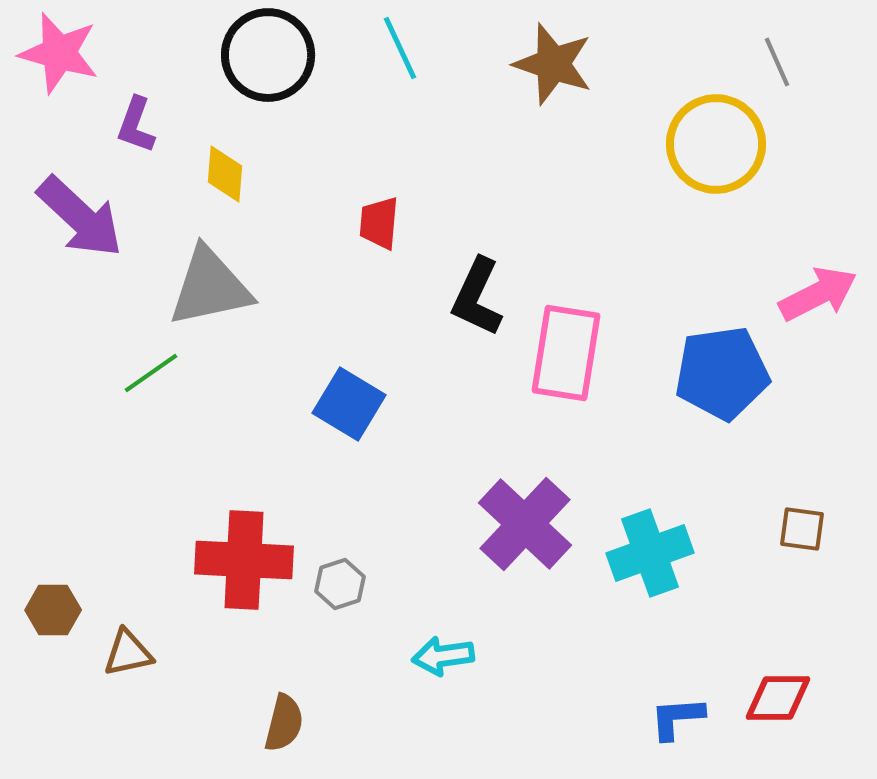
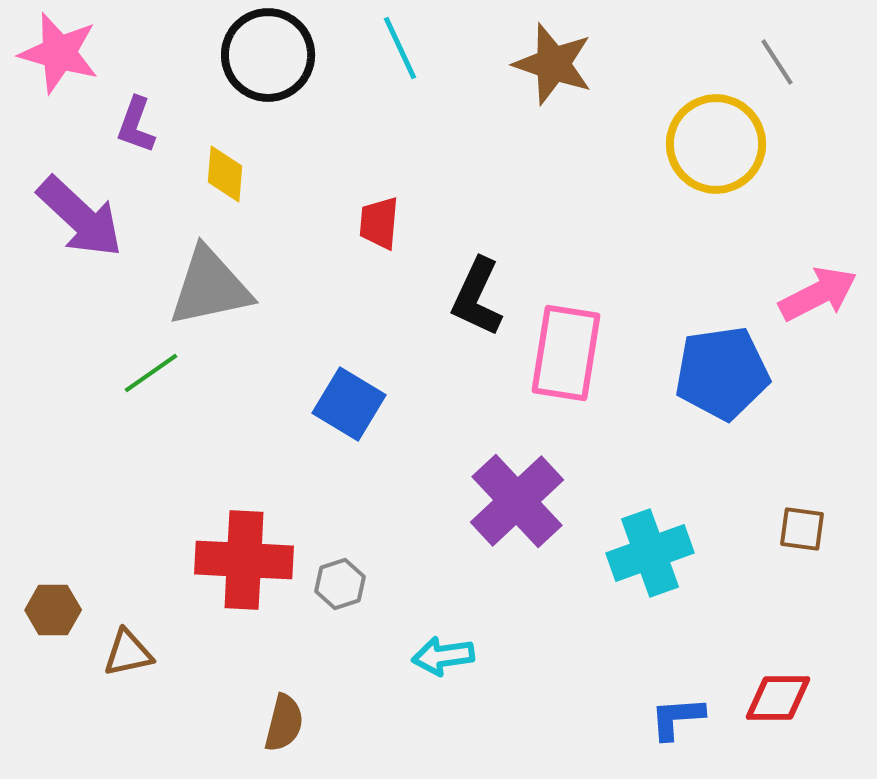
gray line: rotated 9 degrees counterclockwise
purple cross: moved 8 px left, 23 px up; rotated 4 degrees clockwise
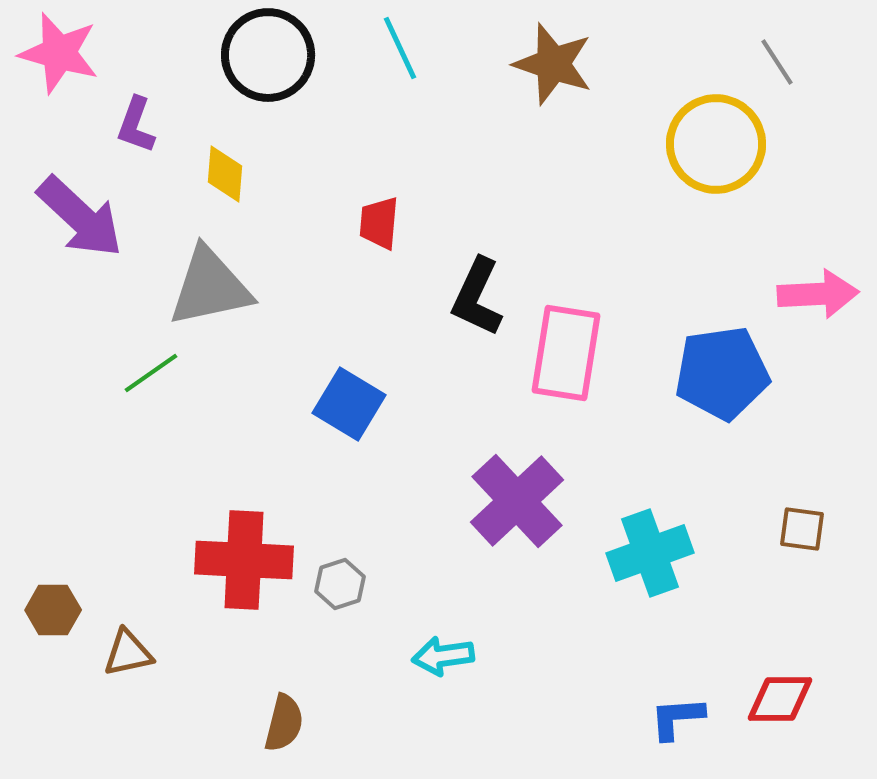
pink arrow: rotated 24 degrees clockwise
red diamond: moved 2 px right, 1 px down
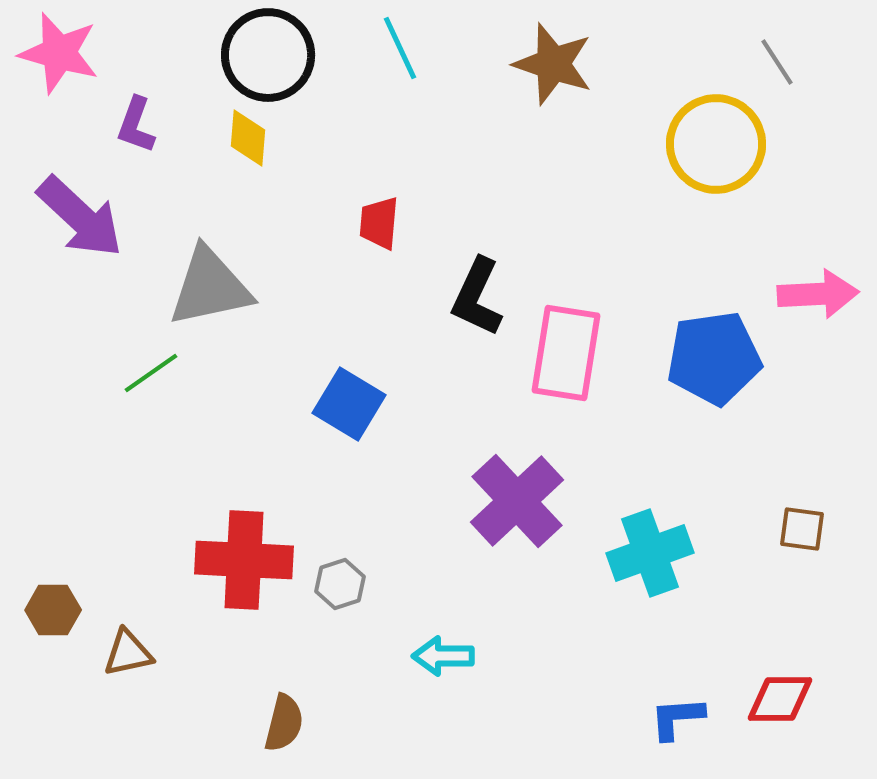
yellow diamond: moved 23 px right, 36 px up
blue pentagon: moved 8 px left, 15 px up
cyan arrow: rotated 8 degrees clockwise
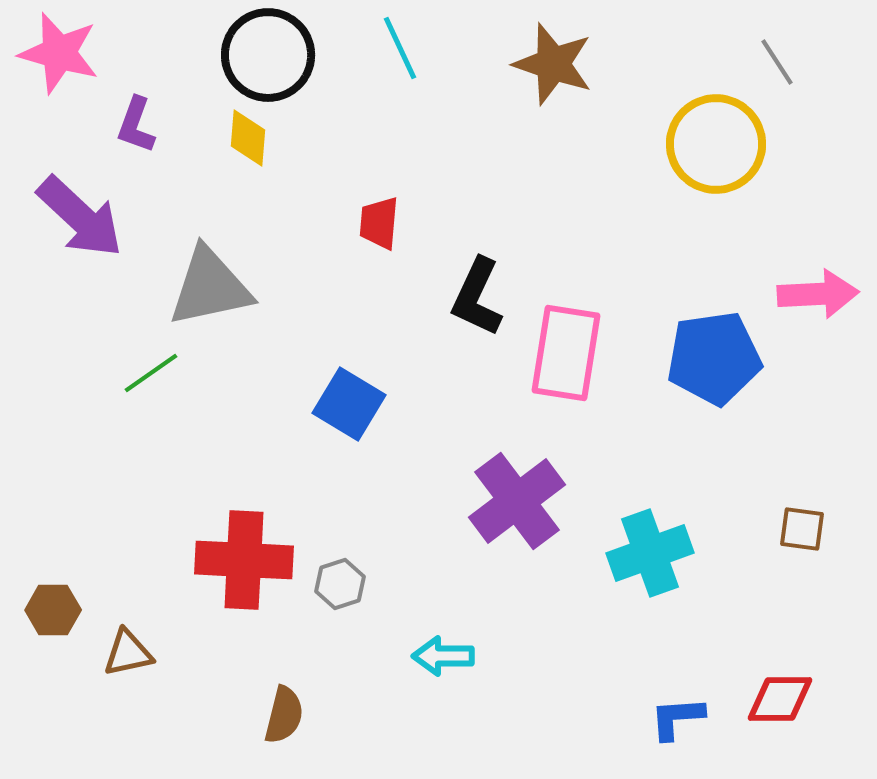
purple cross: rotated 6 degrees clockwise
brown semicircle: moved 8 px up
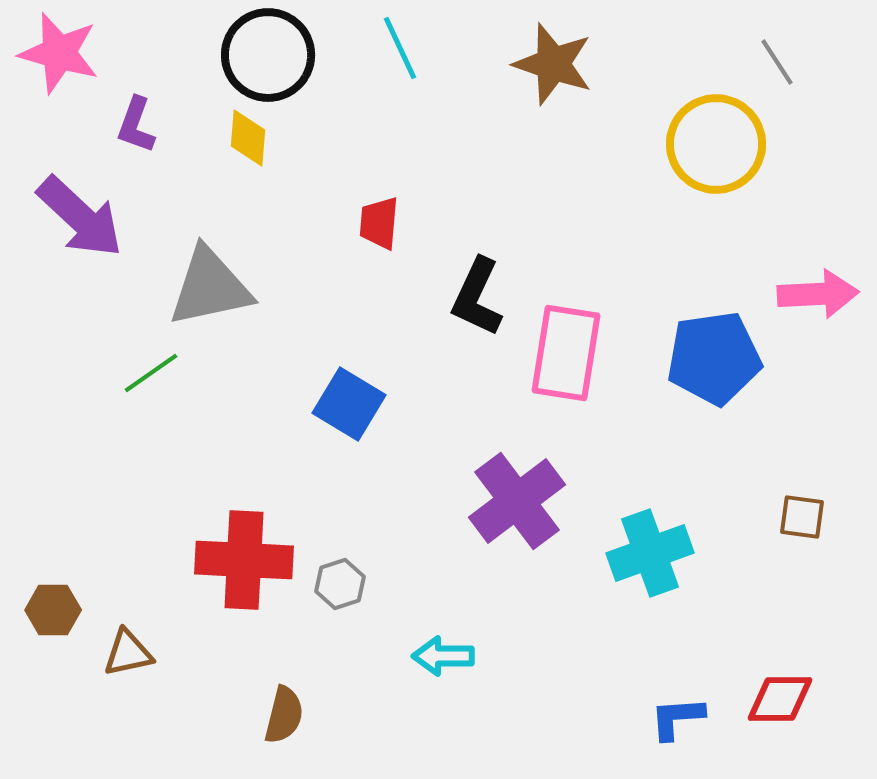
brown square: moved 12 px up
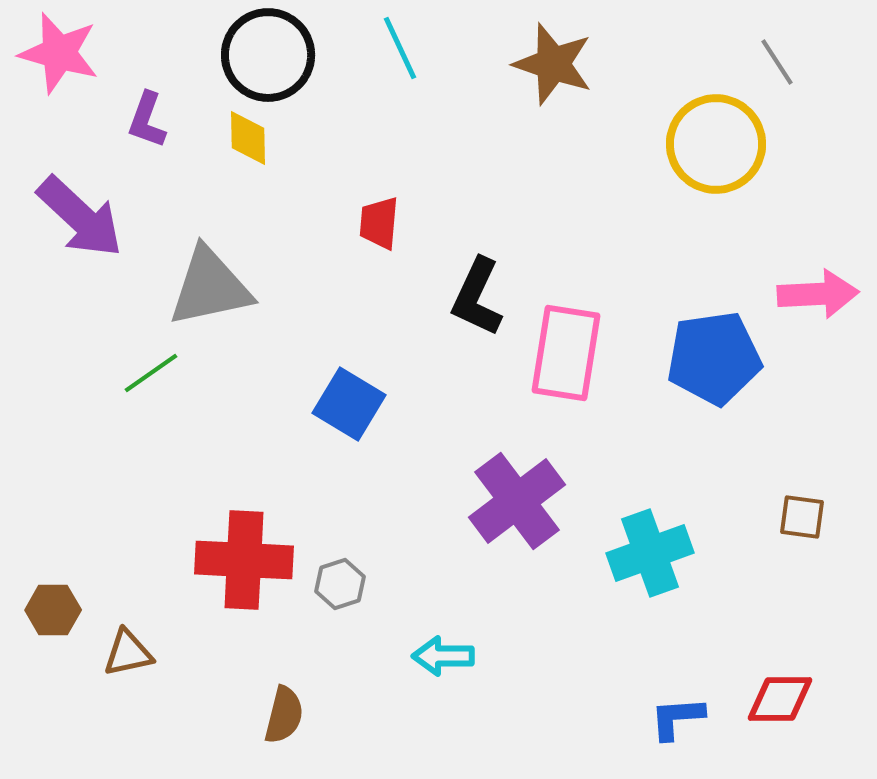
purple L-shape: moved 11 px right, 5 px up
yellow diamond: rotated 6 degrees counterclockwise
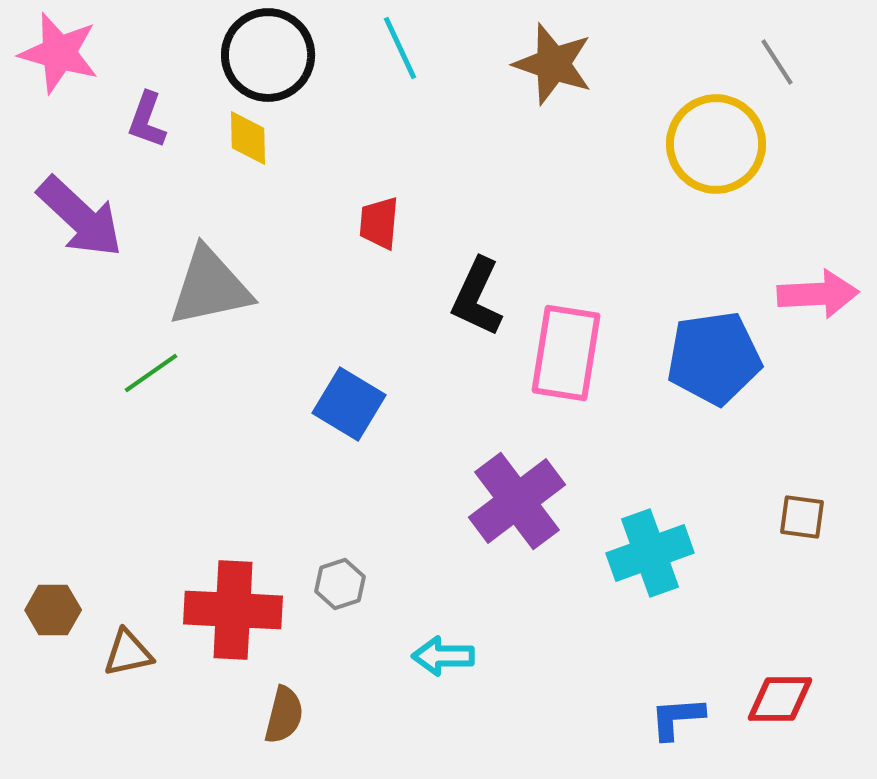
red cross: moved 11 px left, 50 px down
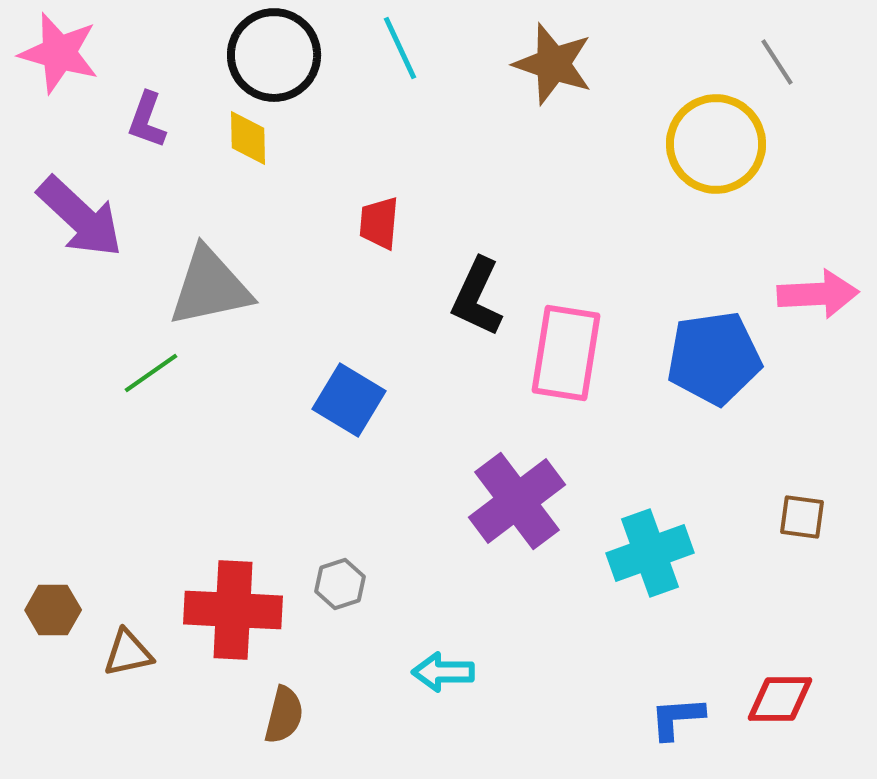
black circle: moved 6 px right
blue square: moved 4 px up
cyan arrow: moved 16 px down
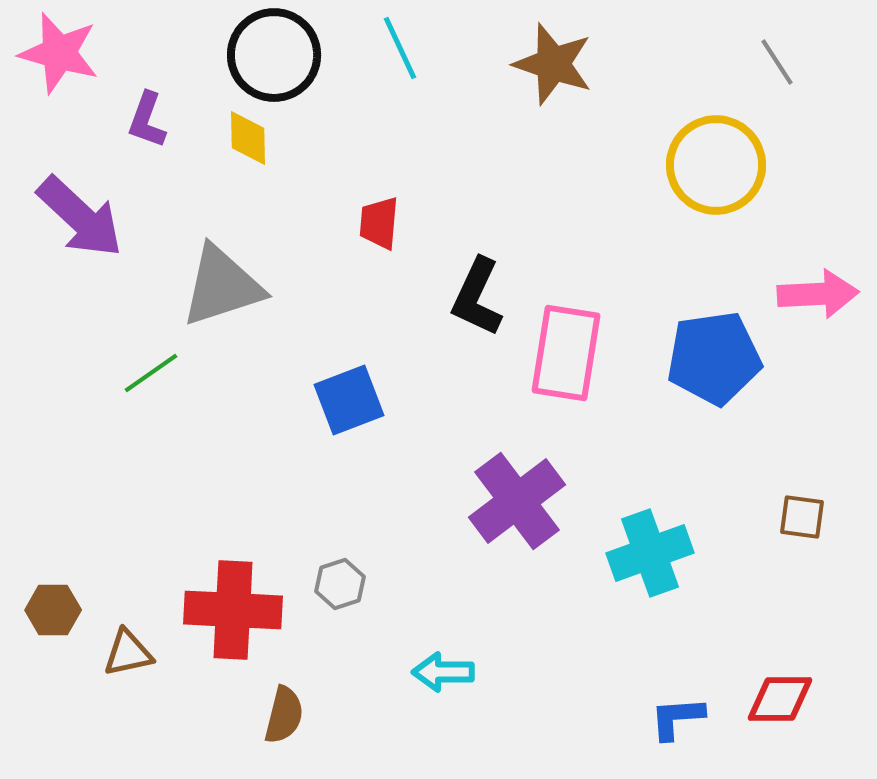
yellow circle: moved 21 px down
gray triangle: moved 12 px right, 1 px up; rotated 6 degrees counterclockwise
blue square: rotated 38 degrees clockwise
